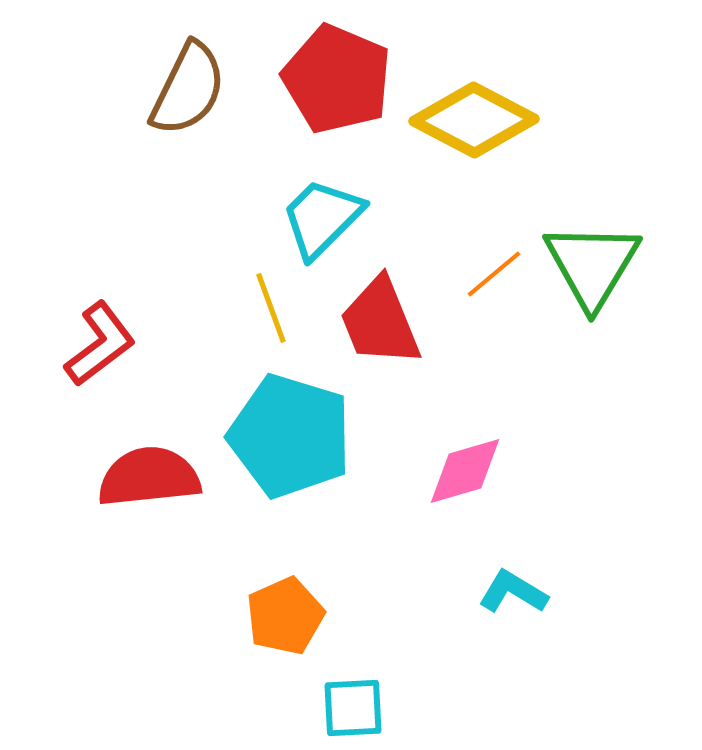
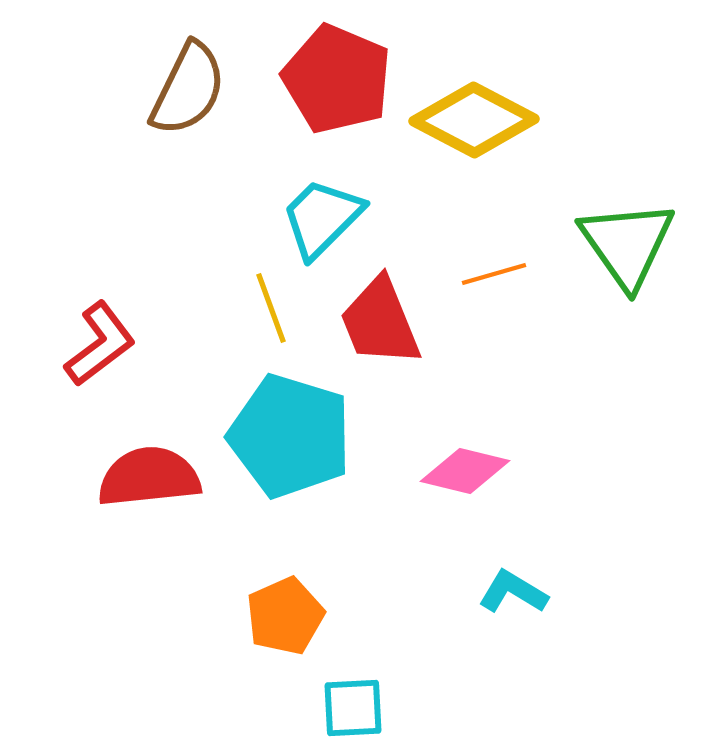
green triangle: moved 35 px right, 21 px up; rotated 6 degrees counterclockwise
orange line: rotated 24 degrees clockwise
pink diamond: rotated 30 degrees clockwise
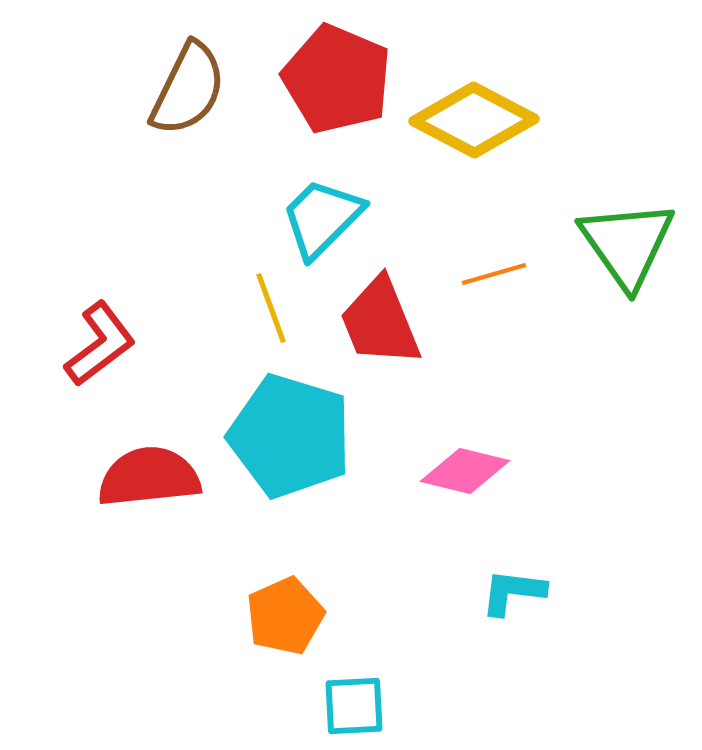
cyan L-shape: rotated 24 degrees counterclockwise
cyan square: moved 1 px right, 2 px up
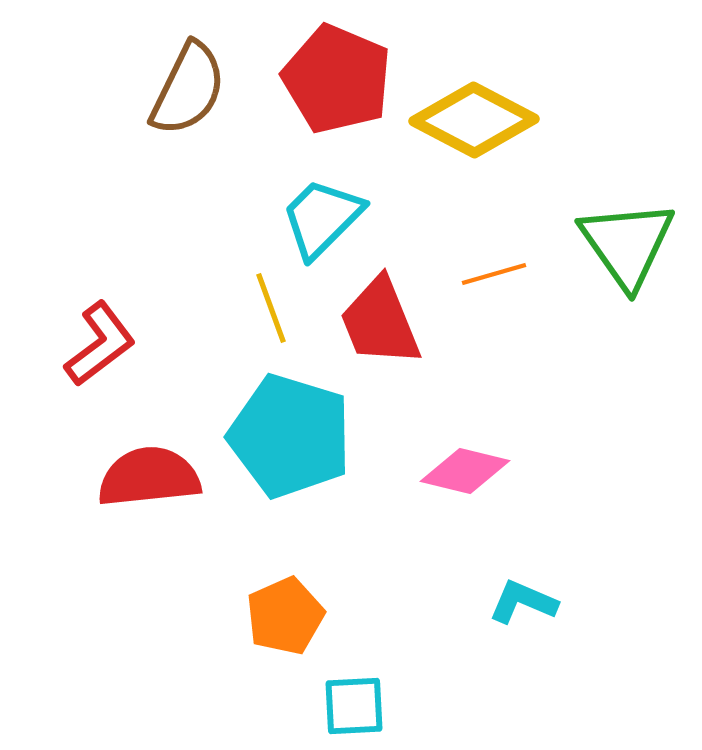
cyan L-shape: moved 10 px right, 10 px down; rotated 16 degrees clockwise
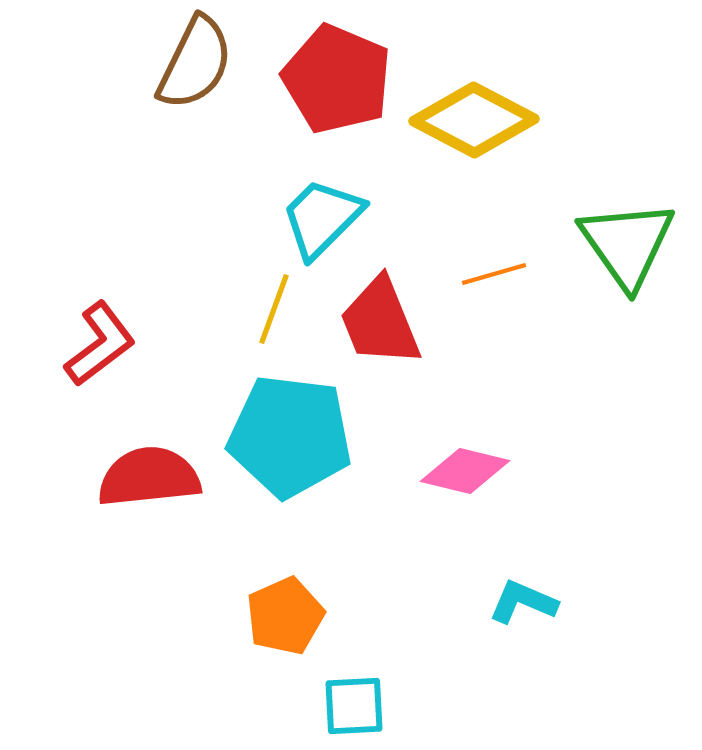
brown semicircle: moved 7 px right, 26 px up
yellow line: moved 3 px right, 1 px down; rotated 40 degrees clockwise
cyan pentagon: rotated 10 degrees counterclockwise
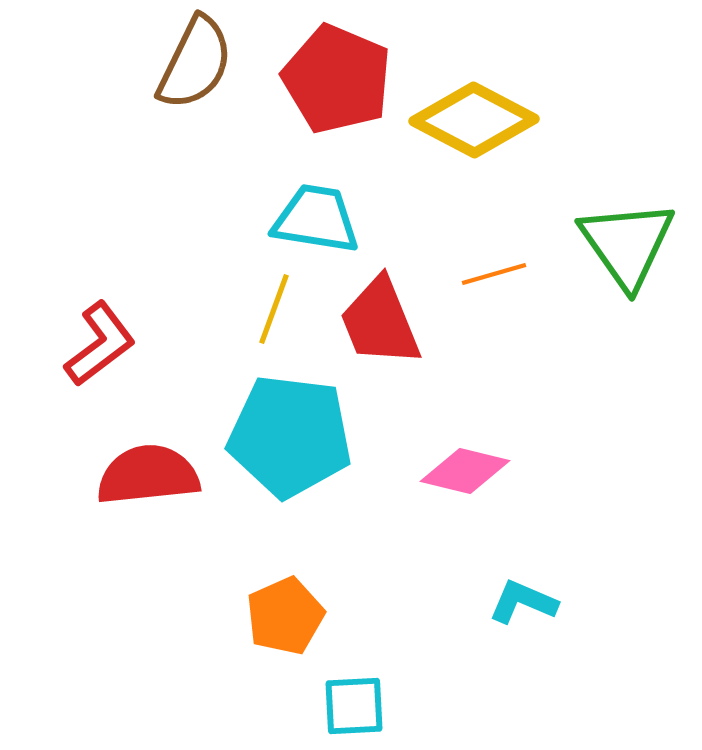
cyan trapezoid: moved 6 px left, 1 px down; rotated 54 degrees clockwise
red semicircle: moved 1 px left, 2 px up
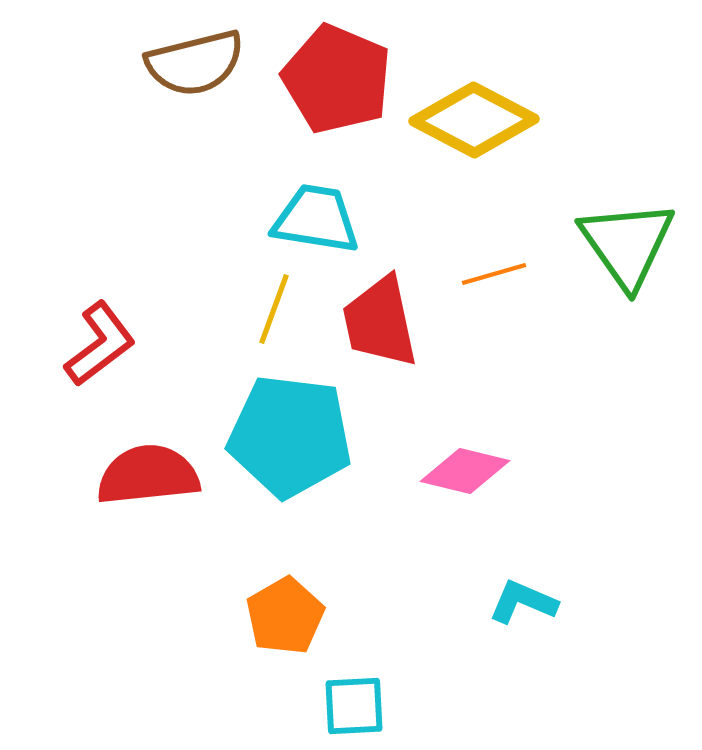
brown semicircle: rotated 50 degrees clockwise
red trapezoid: rotated 10 degrees clockwise
orange pentagon: rotated 6 degrees counterclockwise
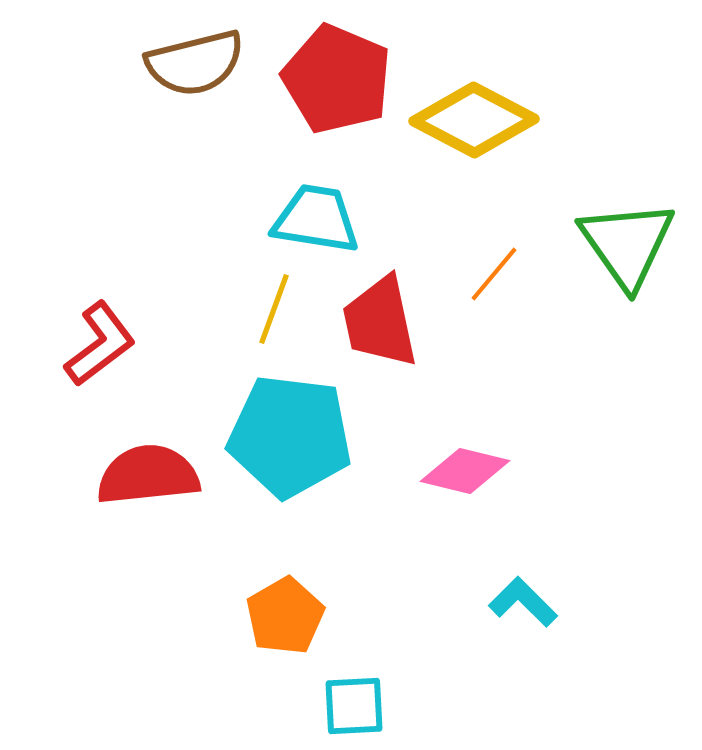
orange line: rotated 34 degrees counterclockwise
cyan L-shape: rotated 22 degrees clockwise
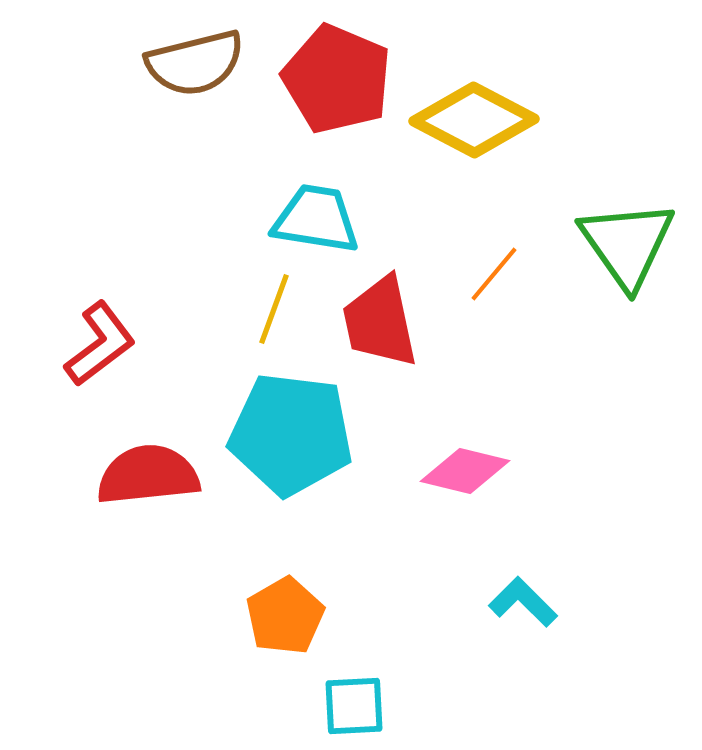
cyan pentagon: moved 1 px right, 2 px up
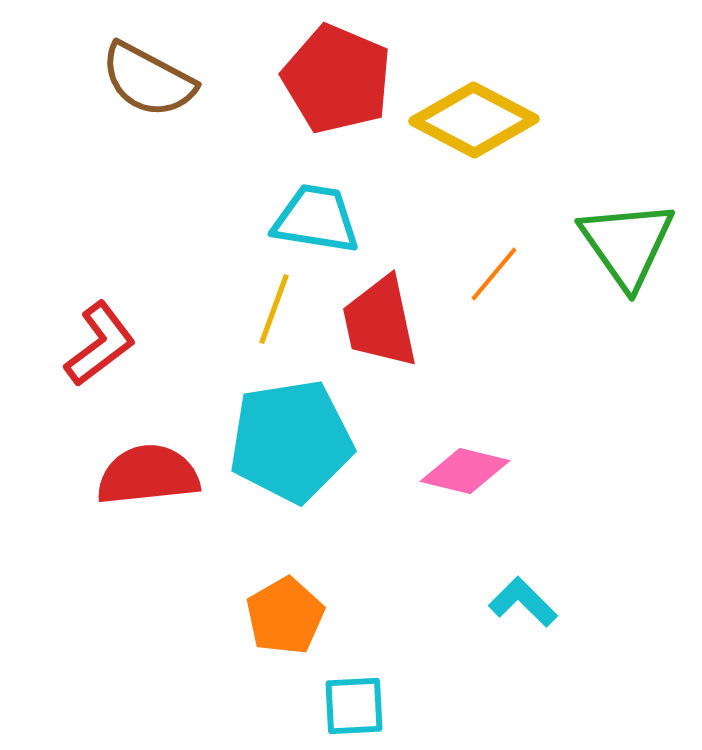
brown semicircle: moved 47 px left, 17 px down; rotated 42 degrees clockwise
cyan pentagon: moved 7 px down; rotated 16 degrees counterclockwise
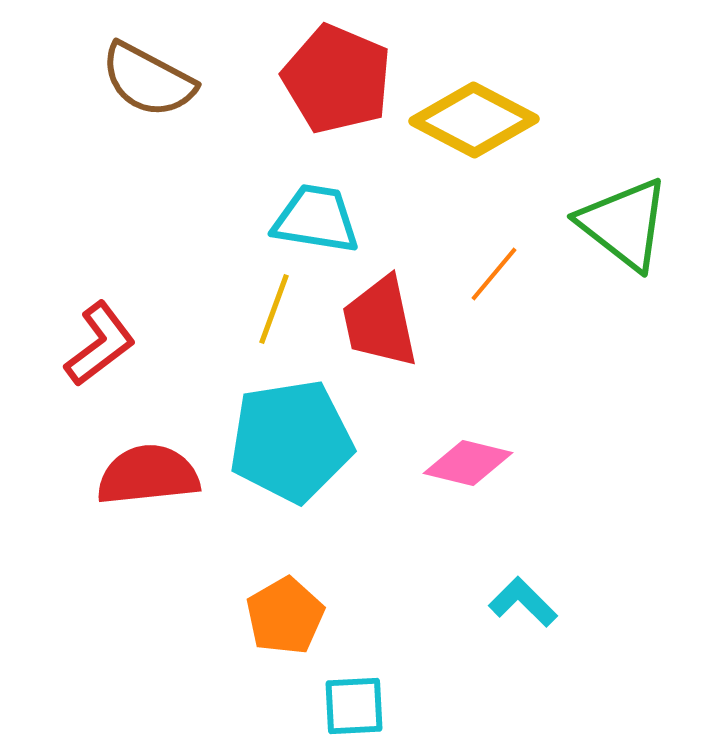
green triangle: moved 3 px left, 20 px up; rotated 17 degrees counterclockwise
pink diamond: moved 3 px right, 8 px up
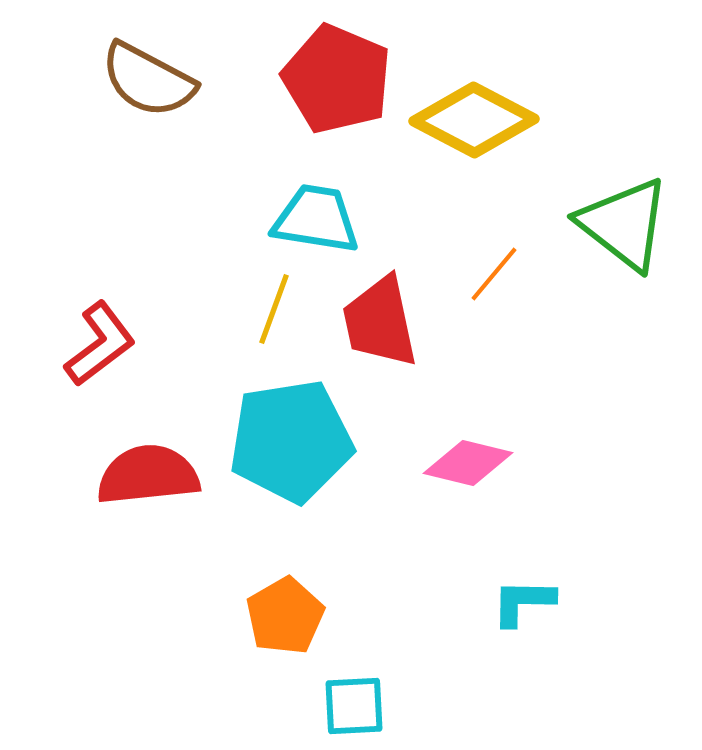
cyan L-shape: rotated 44 degrees counterclockwise
